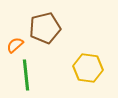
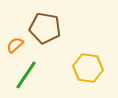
brown pentagon: rotated 24 degrees clockwise
green line: rotated 40 degrees clockwise
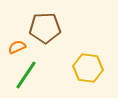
brown pentagon: rotated 12 degrees counterclockwise
orange semicircle: moved 2 px right, 2 px down; rotated 18 degrees clockwise
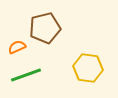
brown pentagon: rotated 12 degrees counterclockwise
green line: rotated 36 degrees clockwise
